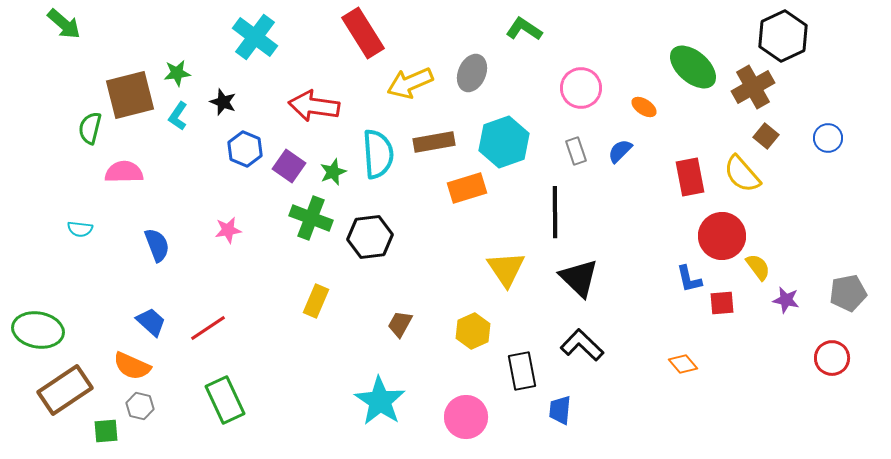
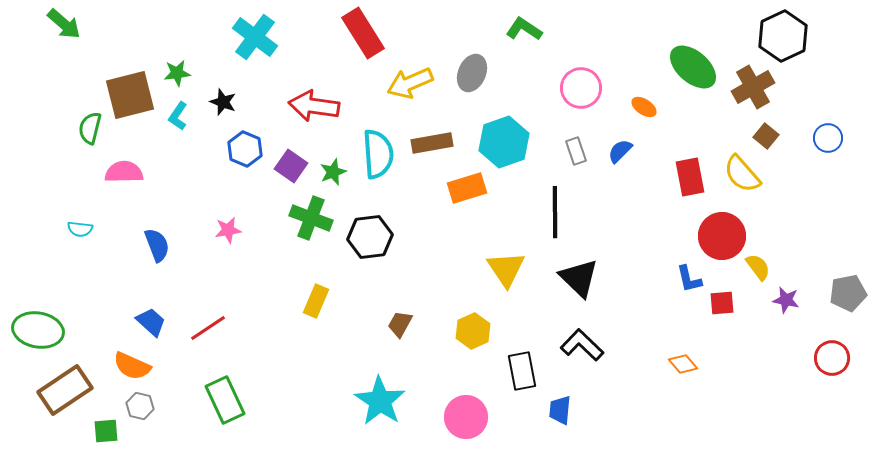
brown rectangle at (434, 142): moved 2 px left, 1 px down
purple square at (289, 166): moved 2 px right
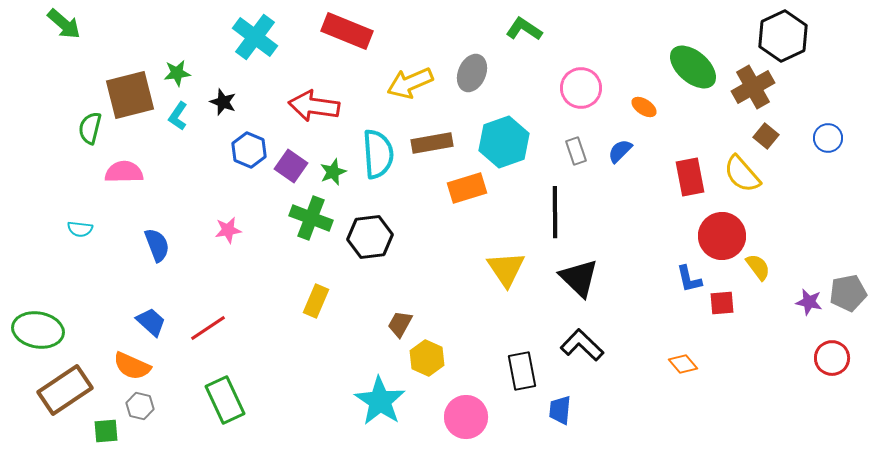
red rectangle at (363, 33): moved 16 px left, 2 px up; rotated 36 degrees counterclockwise
blue hexagon at (245, 149): moved 4 px right, 1 px down
purple star at (786, 300): moved 23 px right, 2 px down
yellow hexagon at (473, 331): moved 46 px left, 27 px down; rotated 12 degrees counterclockwise
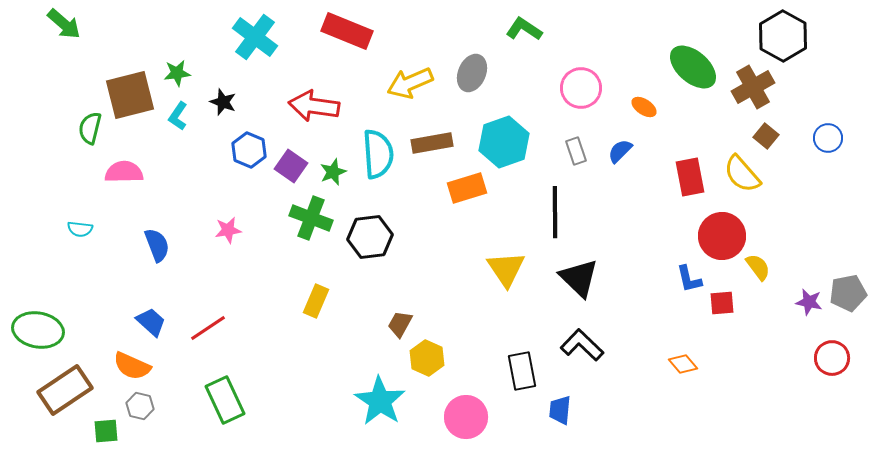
black hexagon at (783, 36): rotated 6 degrees counterclockwise
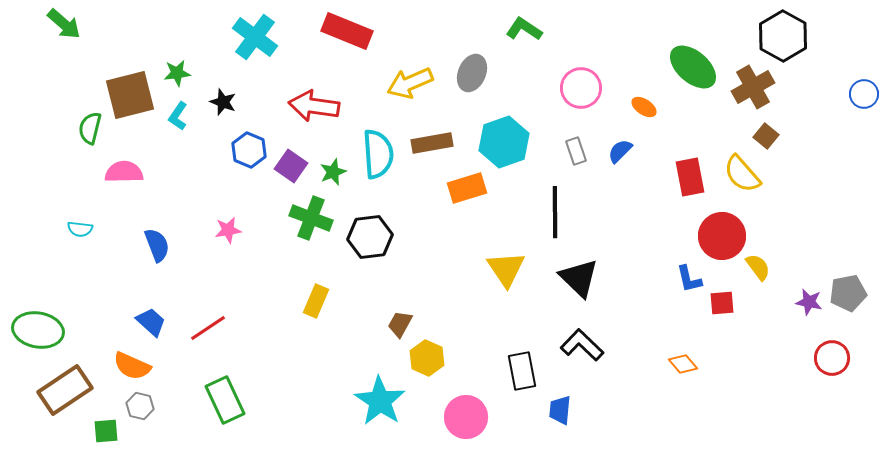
blue circle at (828, 138): moved 36 px right, 44 px up
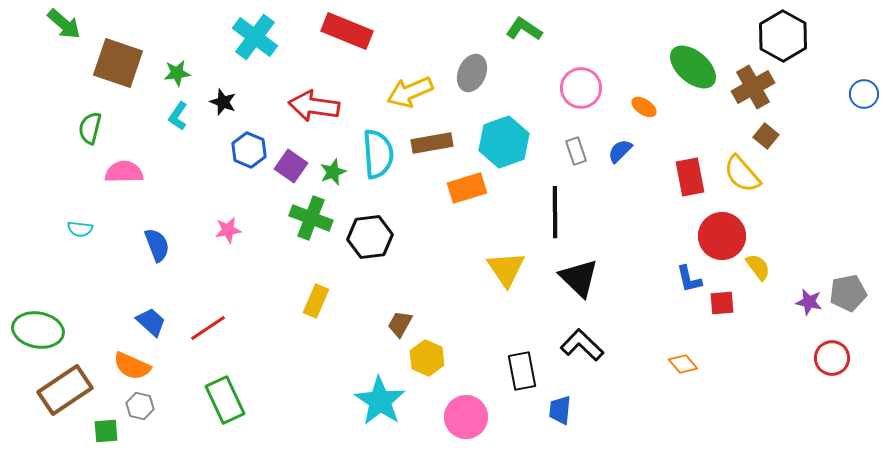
yellow arrow at (410, 83): moved 9 px down
brown square at (130, 95): moved 12 px left, 32 px up; rotated 33 degrees clockwise
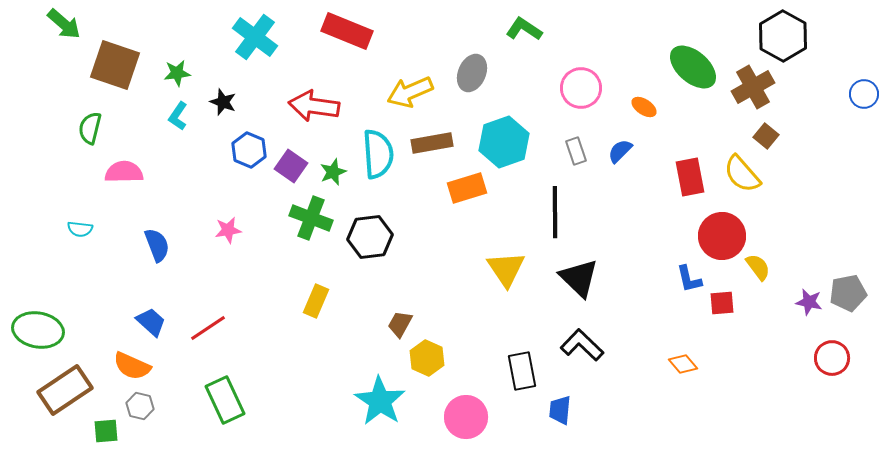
brown square at (118, 63): moved 3 px left, 2 px down
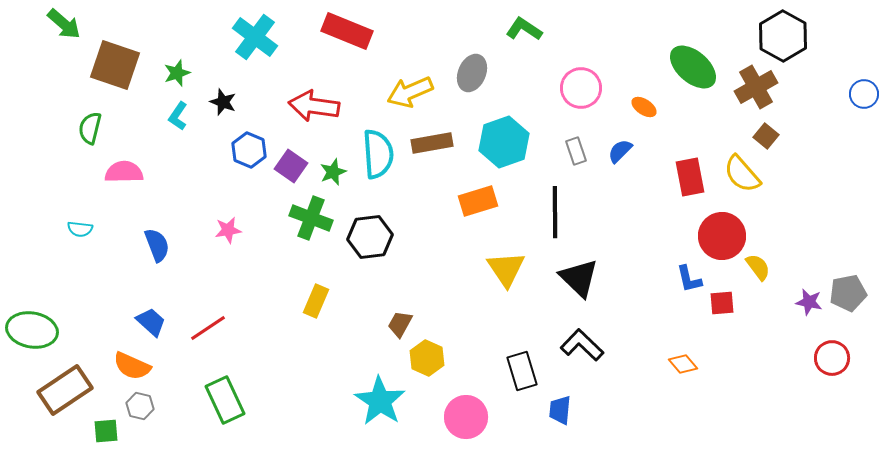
green star at (177, 73): rotated 12 degrees counterclockwise
brown cross at (753, 87): moved 3 px right
orange rectangle at (467, 188): moved 11 px right, 13 px down
green ellipse at (38, 330): moved 6 px left
black rectangle at (522, 371): rotated 6 degrees counterclockwise
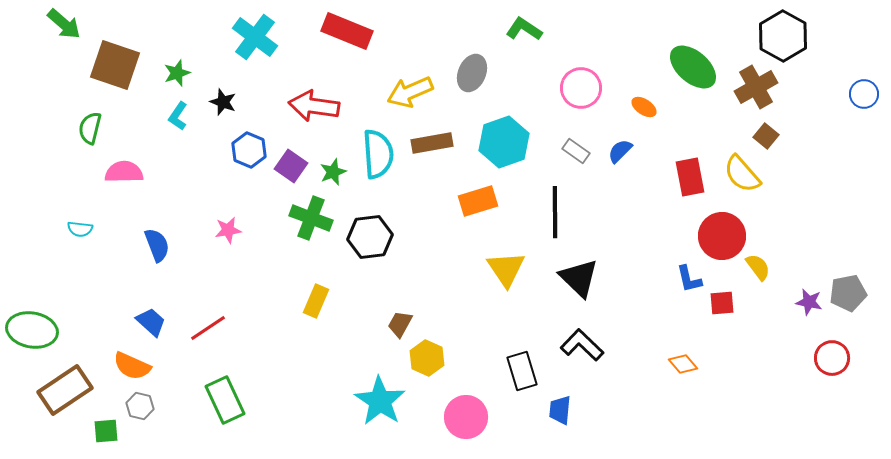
gray rectangle at (576, 151): rotated 36 degrees counterclockwise
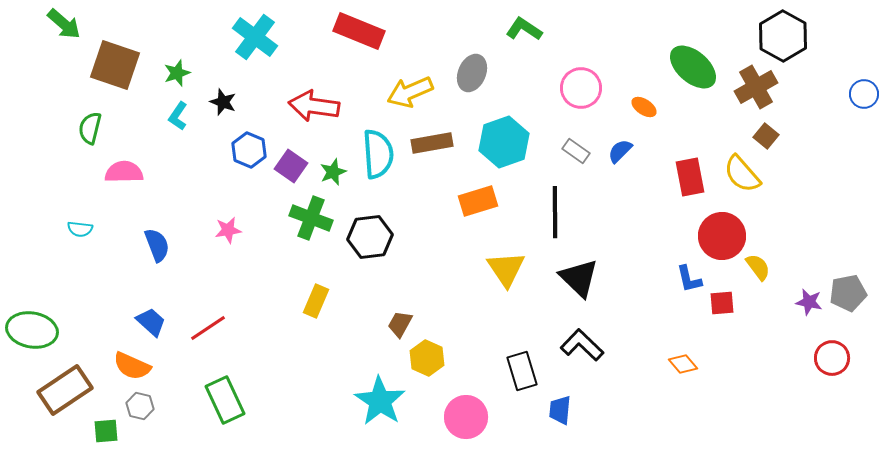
red rectangle at (347, 31): moved 12 px right
